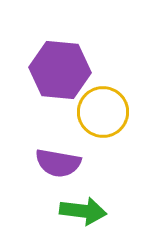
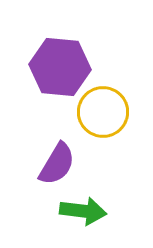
purple hexagon: moved 3 px up
purple semicircle: moved 1 px left, 1 px down; rotated 69 degrees counterclockwise
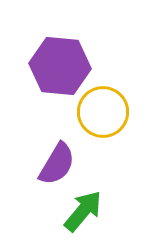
purple hexagon: moved 1 px up
green arrow: rotated 57 degrees counterclockwise
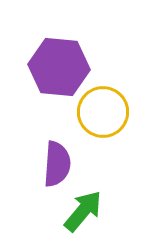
purple hexagon: moved 1 px left, 1 px down
purple semicircle: rotated 27 degrees counterclockwise
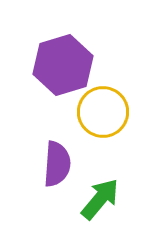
purple hexagon: moved 4 px right, 2 px up; rotated 22 degrees counterclockwise
green arrow: moved 17 px right, 12 px up
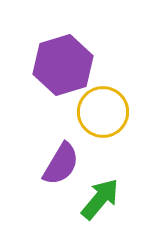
purple semicircle: moved 4 px right; rotated 27 degrees clockwise
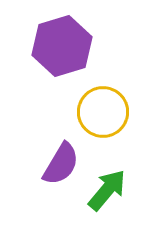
purple hexagon: moved 1 px left, 19 px up
green arrow: moved 7 px right, 9 px up
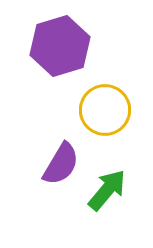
purple hexagon: moved 2 px left
yellow circle: moved 2 px right, 2 px up
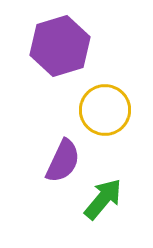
purple semicircle: moved 2 px right, 3 px up; rotated 6 degrees counterclockwise
green arrow: moved 4 px left, 9 px down
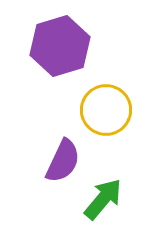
yellow circle: moved 1 px right
